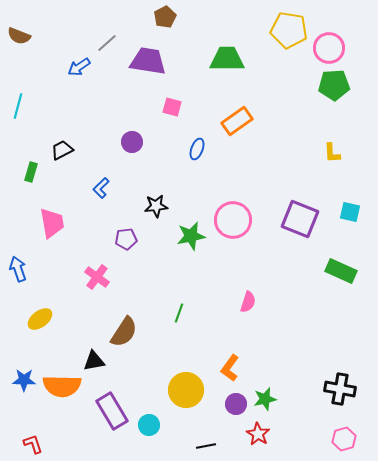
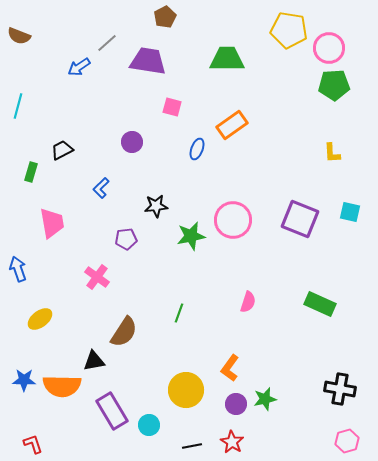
orange rectangle at (237, 121): moved 5 px left, 4 px down
green rectangle at (341, 271): moved 21 px left, 33 px down
red star at (258, 434): moved 26 px left, 8 px down
pink hexagon at (344, 439): moved 3 px right, 2 px down
black line at (206, 446): moved 14 px left
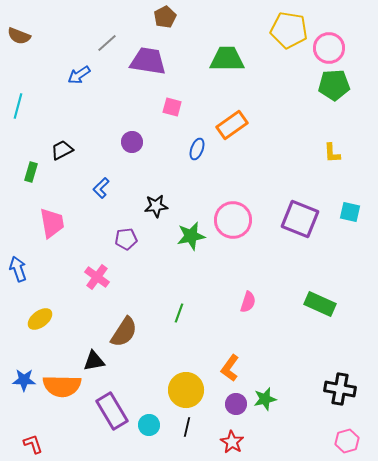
blue arrow at (79, 67): moved 8 px down
black line at (192, 446): moved 5 px left, 19 px up; rotated 66 degrees counterclockwise
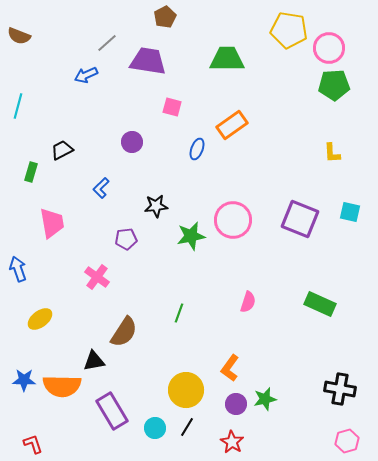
blue arrow at (79, 75): moved 7 px right; rotated 10 degrees clockwise
cyan circle at (149, 425): moved 6 px right, 3 px down
black line at (187, 427): rotated 18 degrees clockwise
